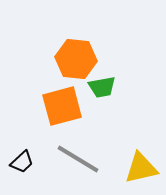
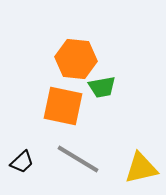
orange square: moved 1 px right; rotated 27 degrees clockwise
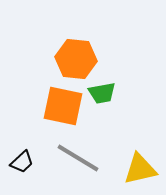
green trapezoid: moved 6 px down
gray line: moved 1 px up
yellow triangle: moved 1 px left, 1 px down
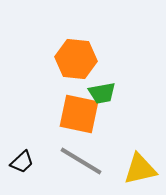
orange square: moved 16 px right, 8 px down
gray line: moved 3 px right, 3 px down
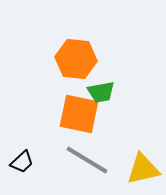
green trapezoid: moved 1 px left, 1 px up
gray line: moved 6 px right, 1 px up
yellow triangle: moved 3 px right
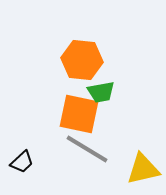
orange hexagon: moved 6 px right, 1 px down
gray line: moved 11 px up
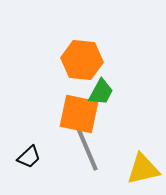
green trapezoid: rotated 52 degrees counterclockwise
gray line: rotated 36 degrees clockwise
black trapezoid: moved 7 px right, 5 px up
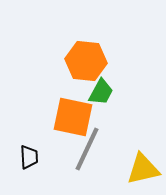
orange hexagon: moved 4 px right, 1 px down
orange square: moved 6 px left, 3 px down
gray line: rotated 48 degrees clockwise
black trapezoid: rotated 50 degrees counterclockwise
